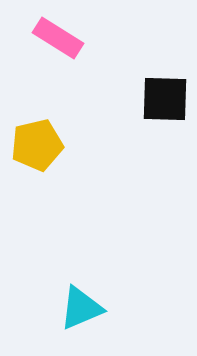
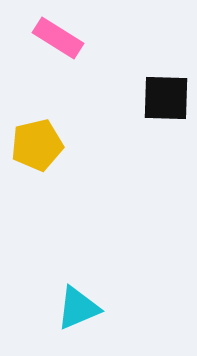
black square: moved 1 px right, 1 px up
cyan triangle: moved 3 px left
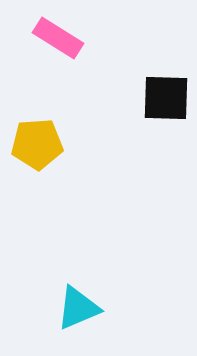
yellow pentagon: moved 1 px up; rotated 9 degrees clockwise
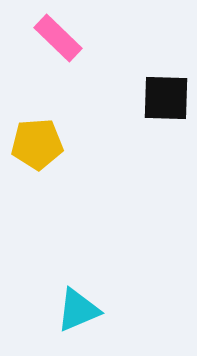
pink rectangle: rotated 12 degrees clockwise
cyan triangle: moved 2 px down
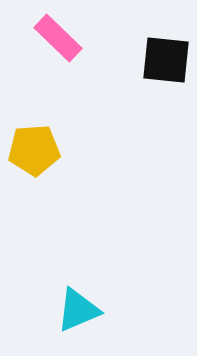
black square: moved 38 px up; rotated 4 degrees clockwise
yellow pentagon: moved 3 px left, 6 px down
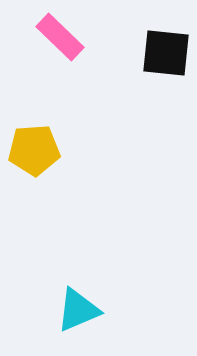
pink rectangle: moved 2 px right, 1 px up
black square: moved 7 px up
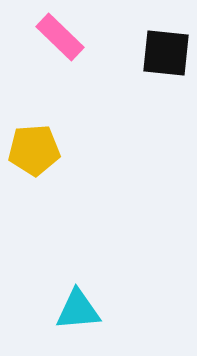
cyan triangle: rotated 18 degrees clockwise
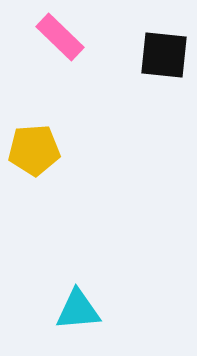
black square: moved 2 px left, 2 px down
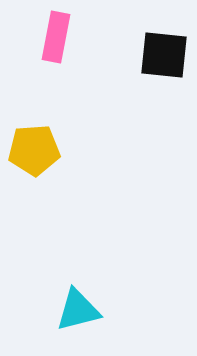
pink rectangle: moved 4 px left; rotated 57 degrees clockwise
cyan triangle: rotated 9 degrees counterclockwise
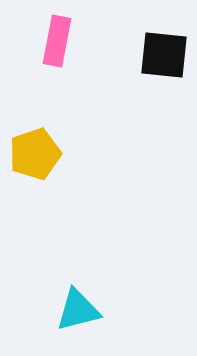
pink rectangle: moved 1 px right, 4 px down
yellow pentagon: moved 1 px right, 4 px down; rotated 15 degrees counterclockwise
